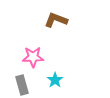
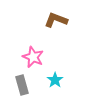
pink star: rotated 25 degrees clockwise
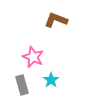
cyan star: moved 4 px left
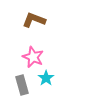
brown L-shape: moved 22 px left
cyan star: moved 5 px left, 2 px up
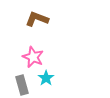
brown L-shape: moved 3 px right, 1 px up
